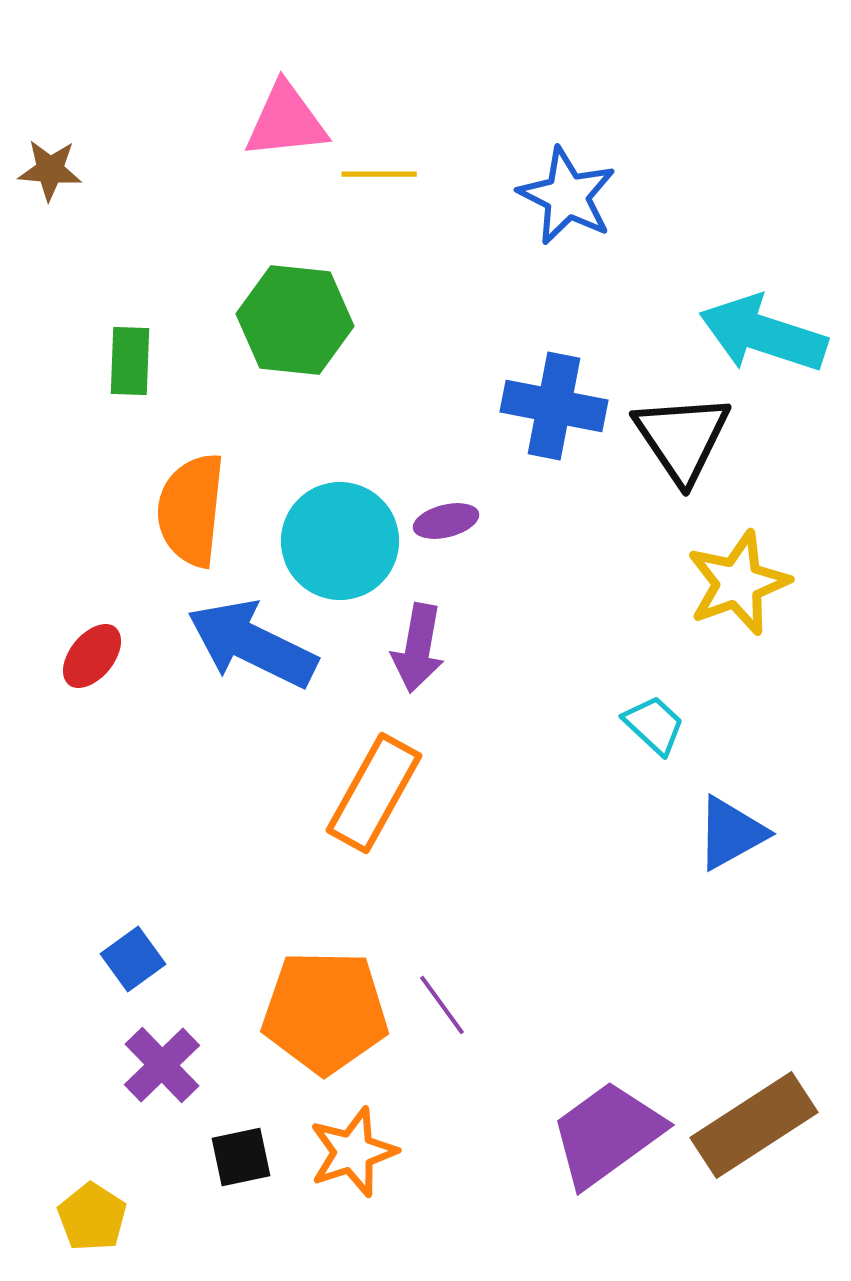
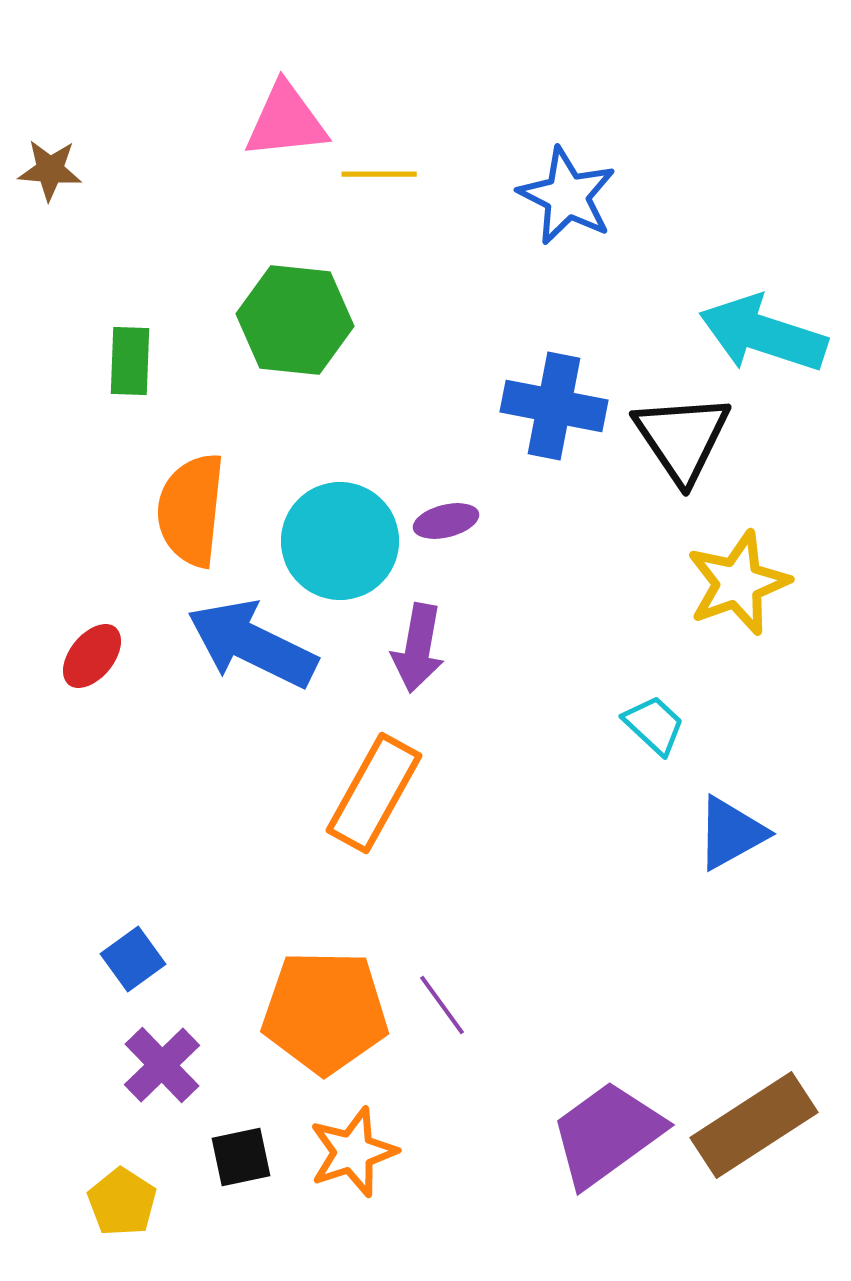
yellow pentagon: moved 30 px right, 15 px up
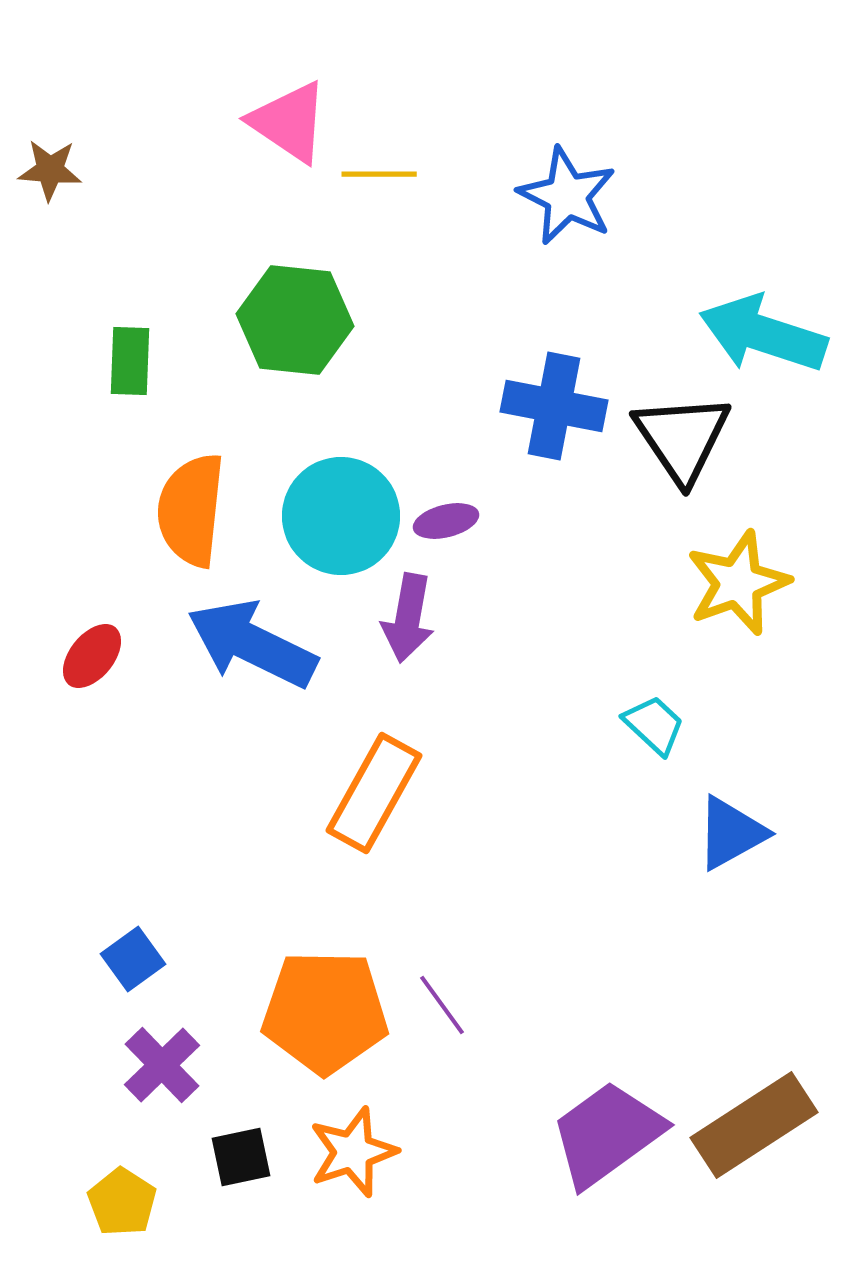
pink triangle: moved 3 px right, 1 px down; rotated 40 degrees clockwise
cyan circle: moved 1 px right, 25 px up
purple arrow: moved 10 px left, 30 px up
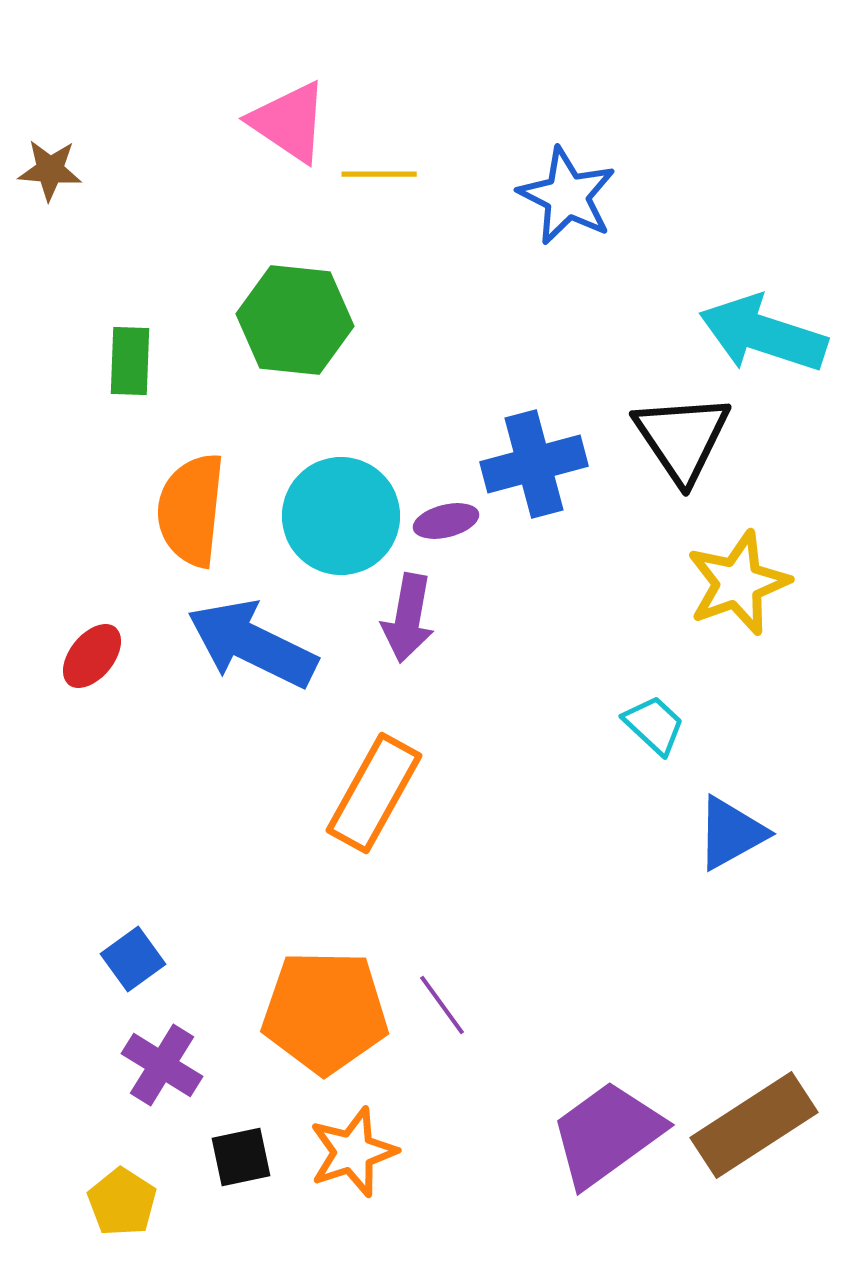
blue cross: moved 20 px left, 58 px down; rotated 26 degrees counterclockwise
purple cross: rotated 14 degrees counterclockwise
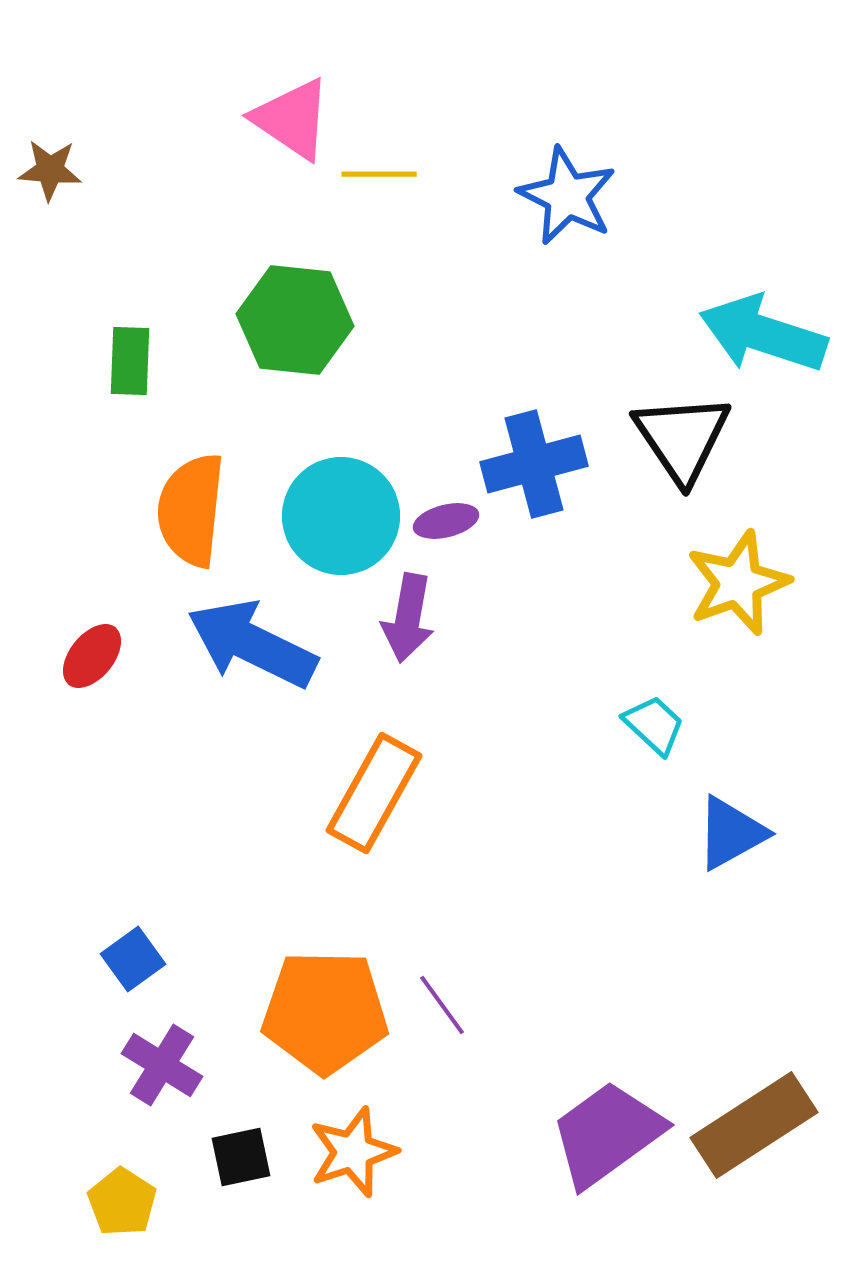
pink triangle: moved 3 px right, 3 px up
